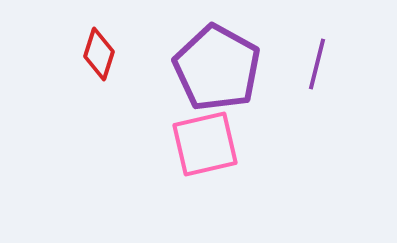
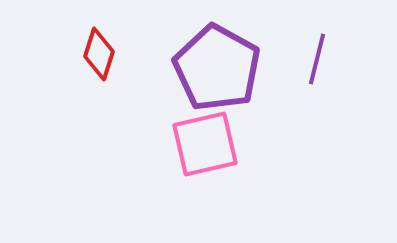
purple line: moved 5 px up
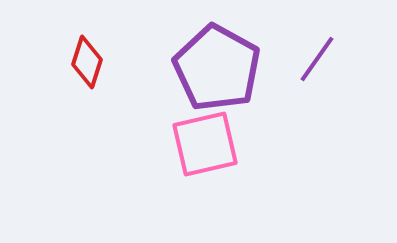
red diamond: moved 12 px left, 8 px down
purple line: rotated 21 degrees clockwise
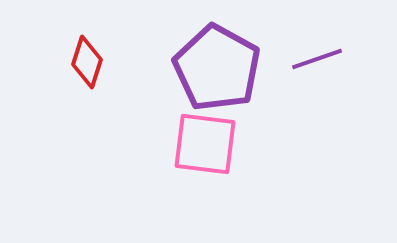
purple line: rotated 36 degrees clockwise
pink square: rotated 20 degrees clockwise
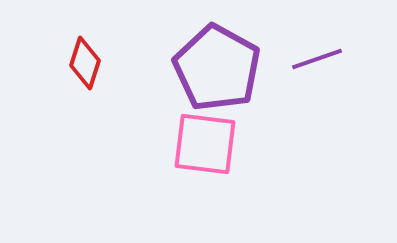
red diamond: moved 2 px left, 1 px down
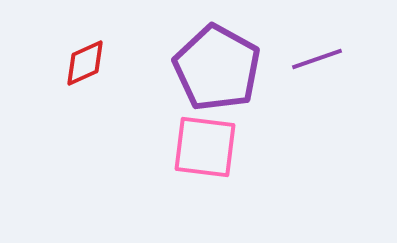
red diamond: rotated 48 degrees clockwise
pink square: moved 3 px down
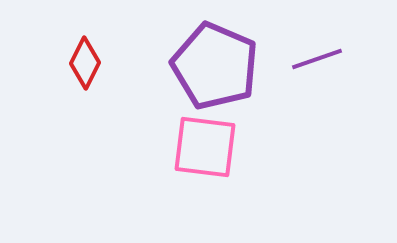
red diamond: rotated 39 degrees counterclockwise
purple pentagon: moved 2 px left, 2 px up; rotated 6 degrees counterclockwise
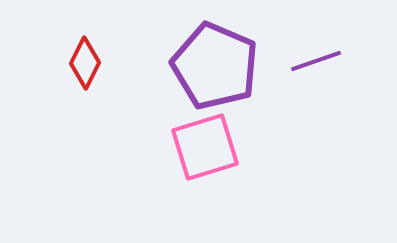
purple line: moved 1 px left, 2 px down
pink square: rotated 24 degrees counterclockwise
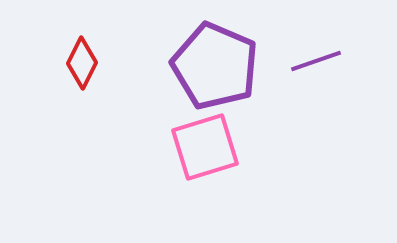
red diamond: moved 3 px left
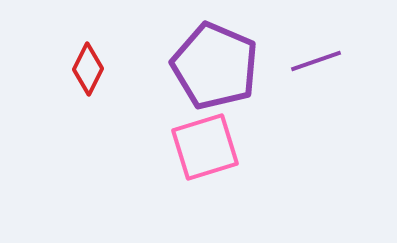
red diamond: moved 6 px right, 6 px down
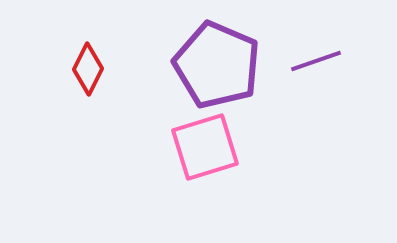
purple pentagon: moved 2 px right, 1 px up
